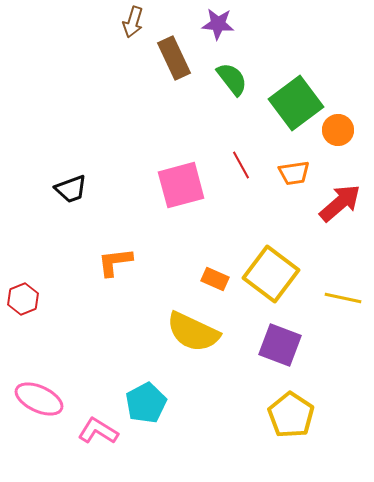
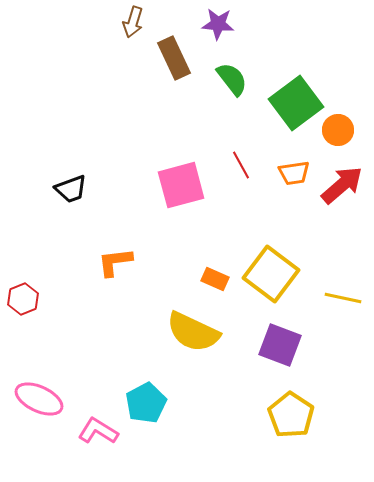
red arrow: moved 2 px right, 18 px up
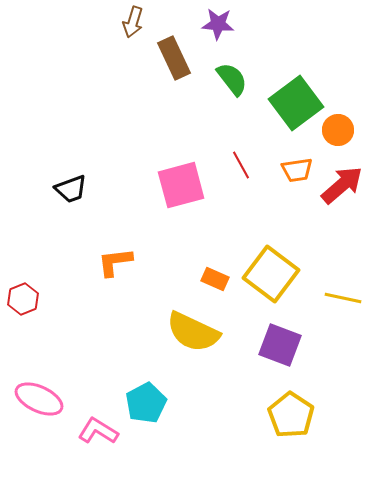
orange trapezoid: moved 3 px right, 3 px up
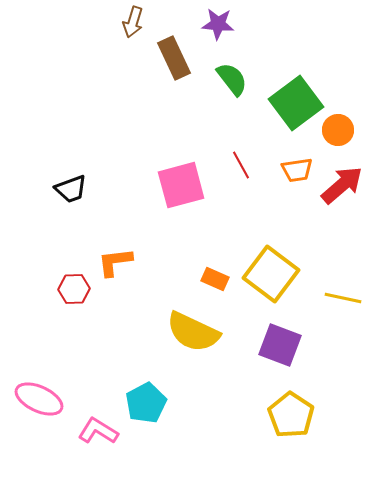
red hexagon: moved 51 px right, 10 px up; rotated 20 degrees clockwise
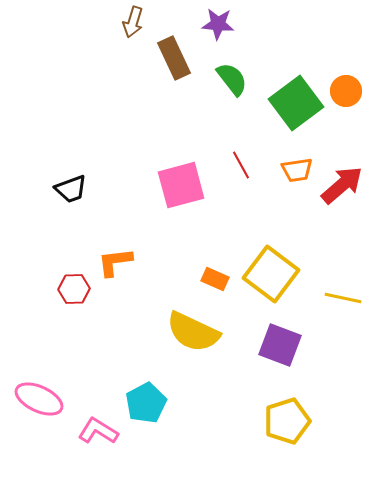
orange circle: moved 8 px right, 39 px up
yellow pentagon: moved 4 px left, 6 px down; rotated 21 degrees clockwise
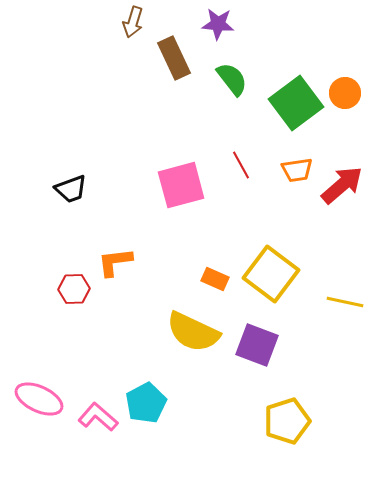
orange circle: moved 1 px left, 2 px down
yellow line: moved 2 px right, 4 px down
purple square: moved 23 px left
pink L-shape: moved 14 px up; rotated 9 degrees clockwise
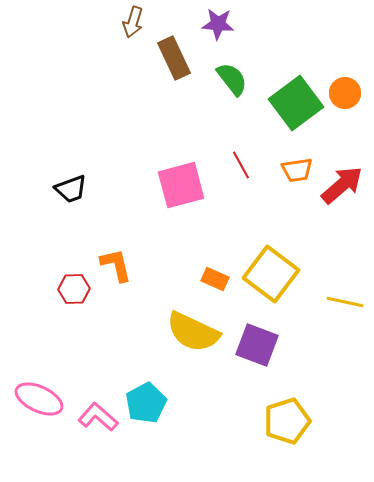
orange L-shape: moved 1 px right, 3 px down; rotated 84 degrees clockwise
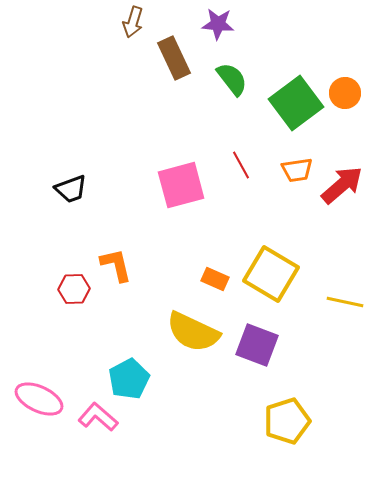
yellow square: rotated 6 degrees counterclockwise
cyan pentagon: moved 17 px left, 24 px up
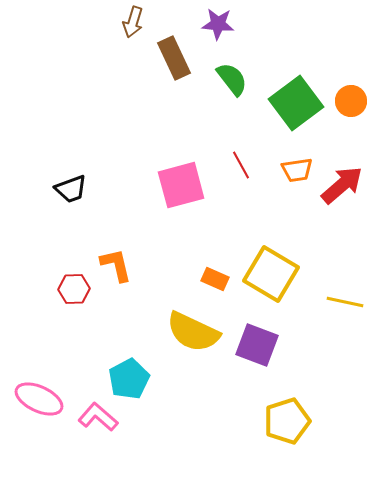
orange circle: moved 6 px right, 8 px down
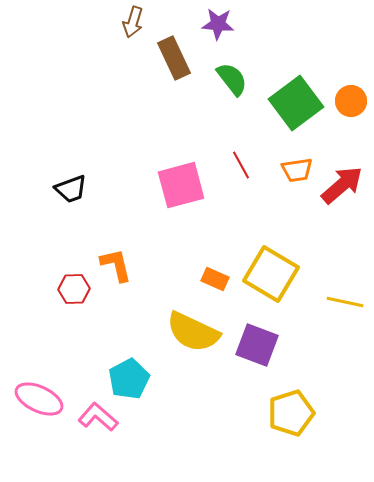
yellow pentagon: moved 4 px right, 8 px up
